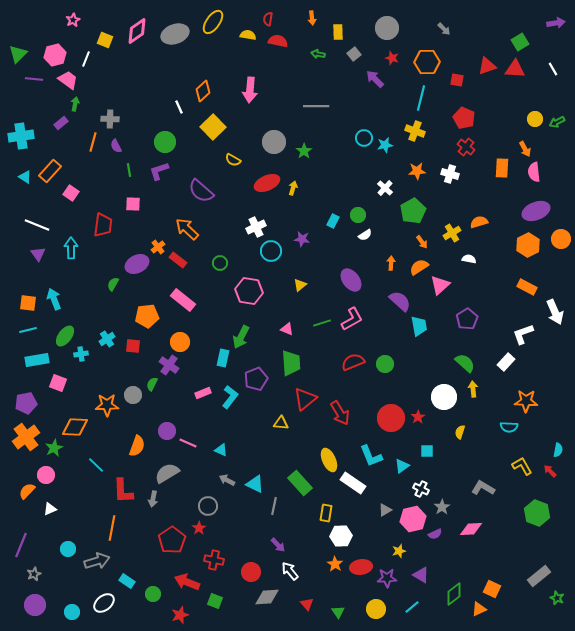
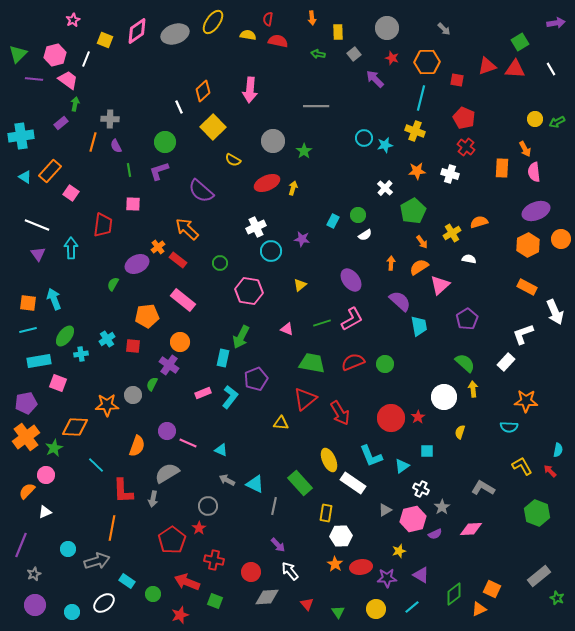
white line at (553, 69): moved 2 px left
gray circle at (274, 142): moved 1 px left, 1 px up
cyan rectangle at (37, 360): moved 2 px right, 1 px down
green trapezoid at (291, 363): moved 21 px right; rotated 76 degrees counterclockwise
white triangle at (50, 509): moved 5 px left, 3 px down
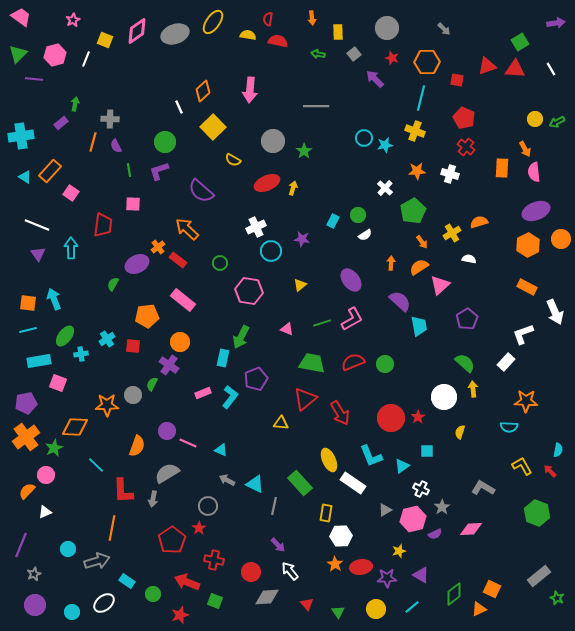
pink trapezoid at (68, 80): moved 47 px left, 63 px up
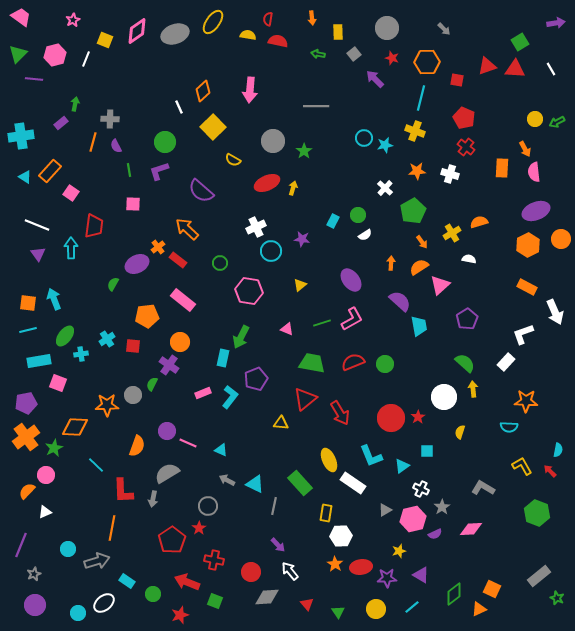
red trapezoid at (103, 225): moved 9 px left, 1 px down
cyan circle at (72, 612): moved 6 px right, 1 px down
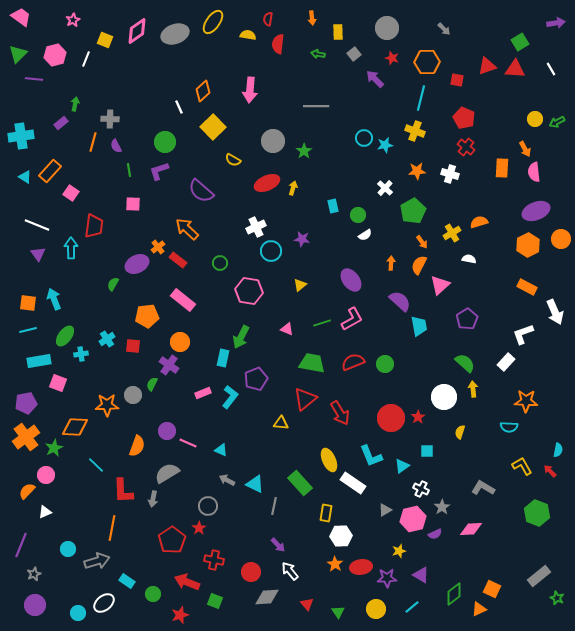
red semicircle at (278, 41): moved 3 px down; rotated 96 degrees counterclockwise
cyan rectangle at (333, 221): moved 15 px up; rotated 40 degrees counterclockwise
orange semicircle at (419, 267): moved 2 px up; rotated 30 degrees counterclockwise
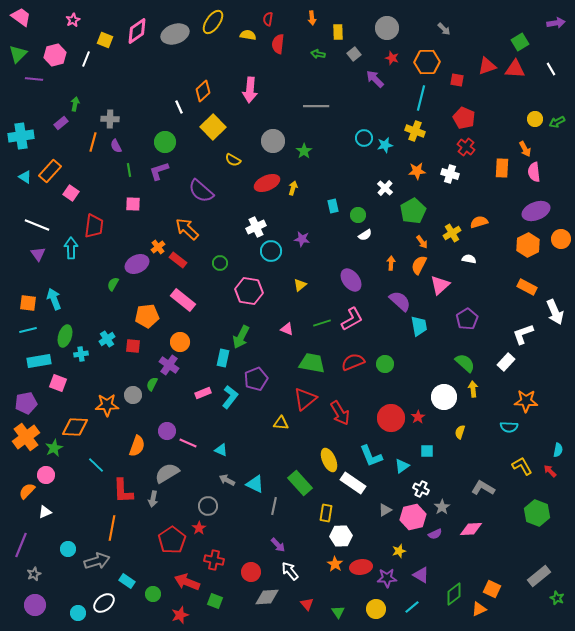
green ellipse at (65, 336): rotated 20 degrees counterclockwise
pink hexagon at (413, 519): moved 2 px up
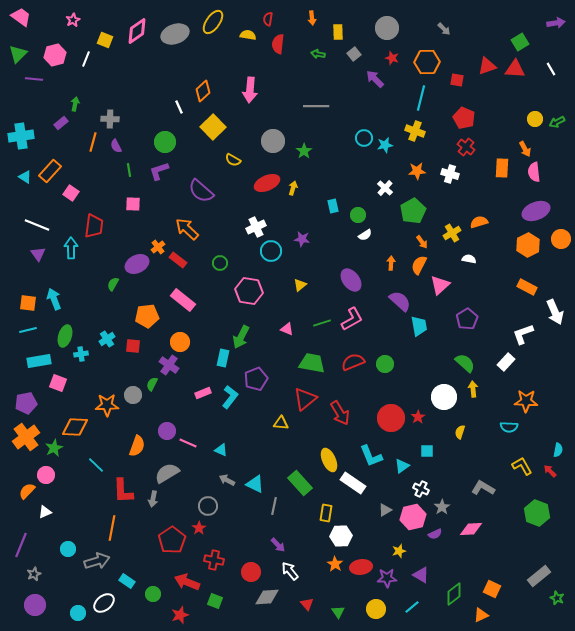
orange triangle at (479, 609): moved 2 px right, 6 px down
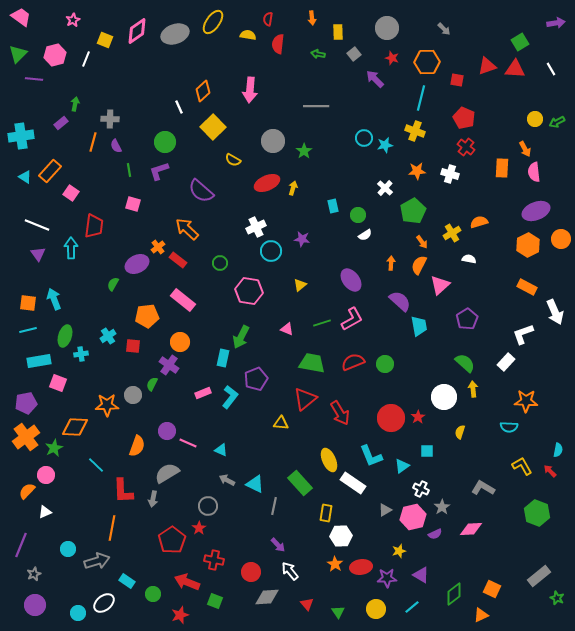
pink square at (133, 204): rotated 14 degrees clockwise
cyan cross at (107, 339): moved 1 px right, 3 px up
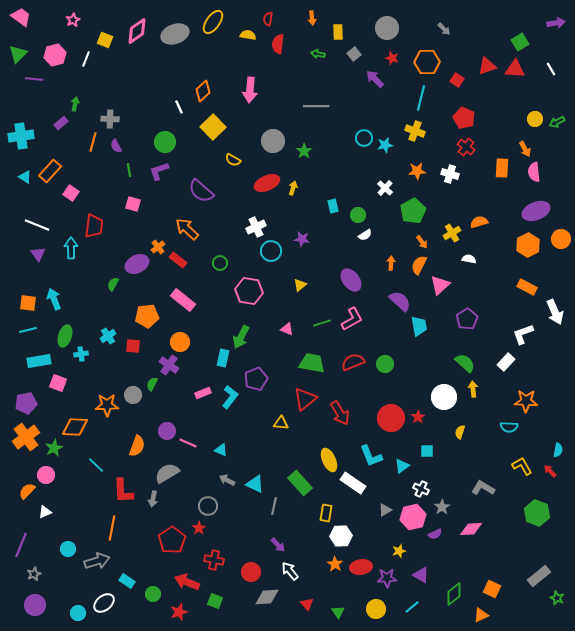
red square at (457, 80): rotated 24 degrees clockwise
red star at (180, 615): moved 1 px left, 3 px up
